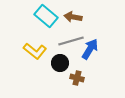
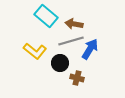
brown arrow: moved 1 px right, 7 px down
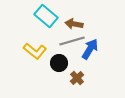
gray line: moved 1 px right
black circle: moved 1 px left
brown cross: rotated 32 degrees clockwise
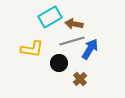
cyan rectangle: moved 4 px right, 1 px down; rotated 70 degrees counterclockwise
yellow L-shape: moved 3 px left, 2 px up; rotated 30 degrees counterclockwise
brown cross: moved 3 px right, 1 px down
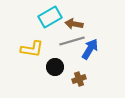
black circle: moved 4 px left, 4 px down
brown cross: moved 1 px left; rotated 24 degrees clockwise
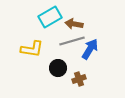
black circle: moved 3 px right, 1 px down
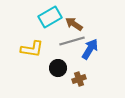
brown arrow: rotated 24 degrees clockwise
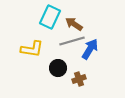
cyan rectangle: rotated 35 degrees counterclockwise
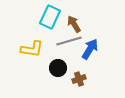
brown arrow: rotated 24 degrees clockwise
gray line: moved 3 px left
